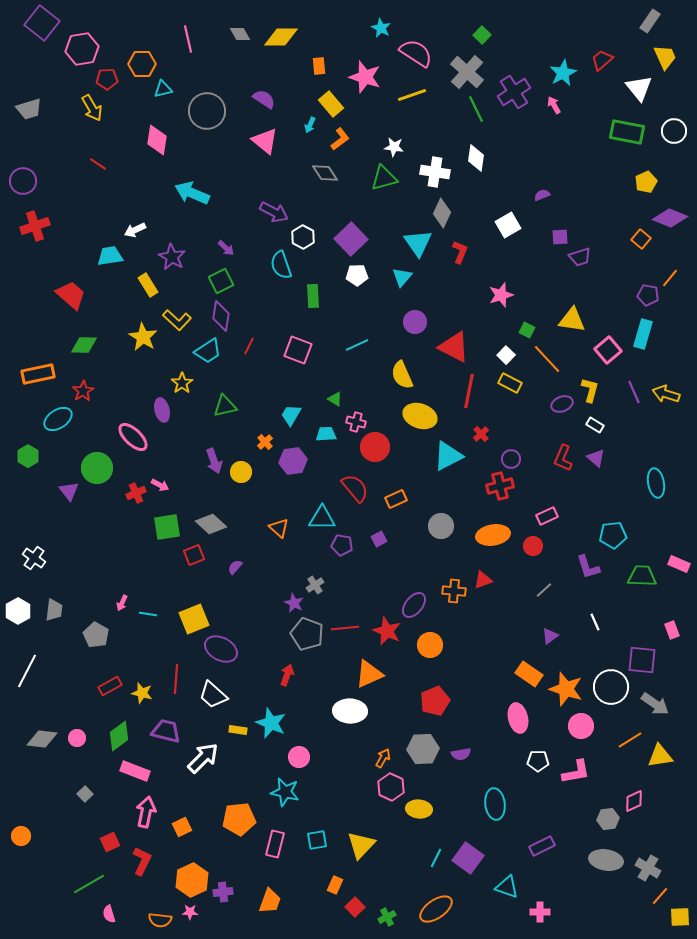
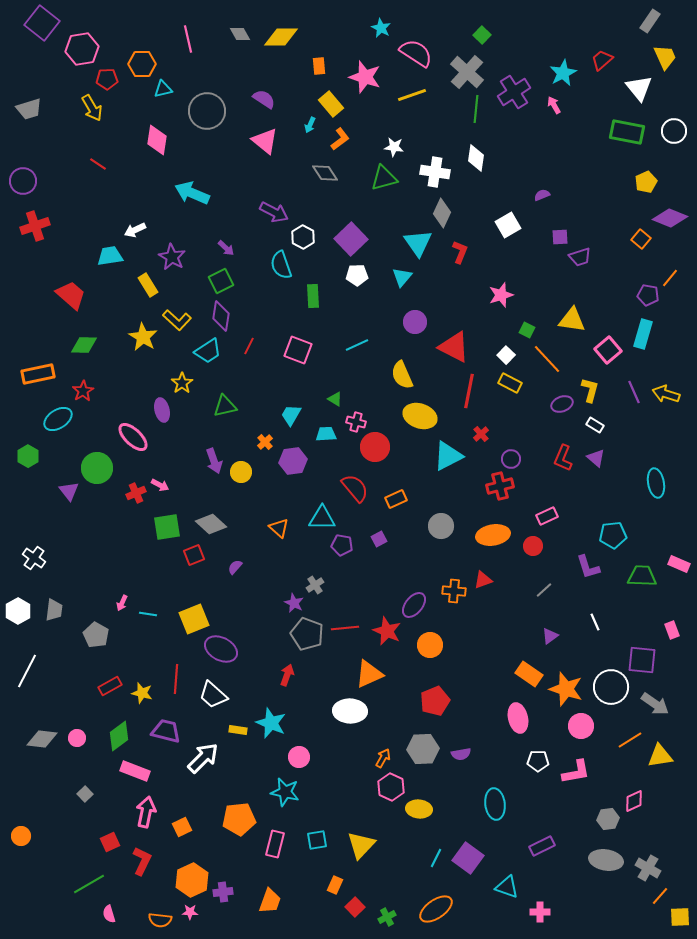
green line at (476, 109): rotated 32 degrees clockwise
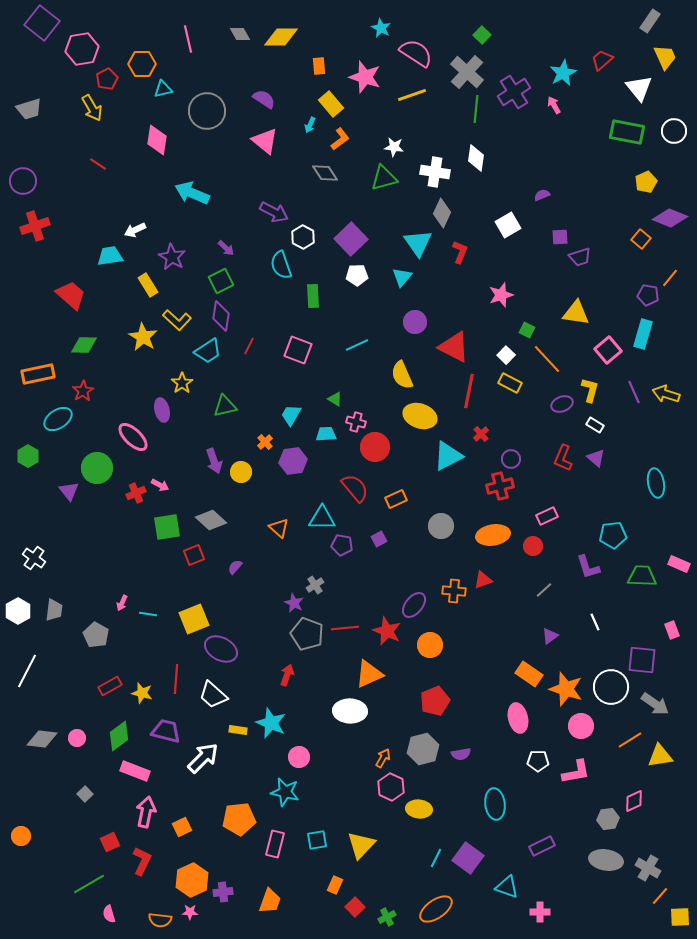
red pentagon at (107, 79): rotated 25 degrees counterclockwise
yellow triangle at (572, 320): moved 4 px right, 7 px up
gray diamond at (211, 524): moved 4 px up
gray hexagon at (423, 749): rotated 12 degrees counterclockwise
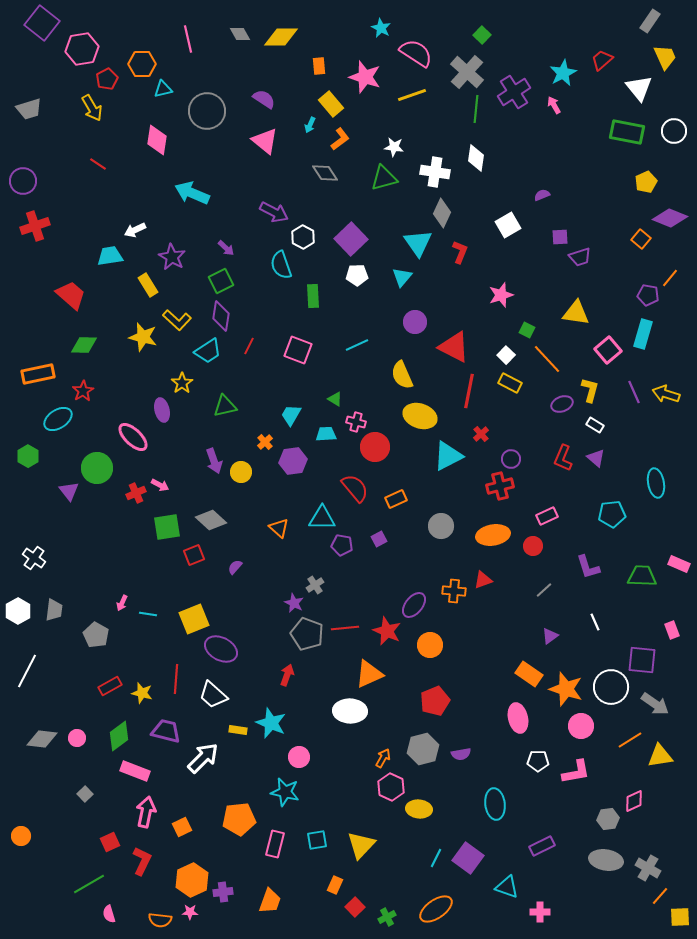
yellow star at (143, 337): rotated 16 degrees counterclockwise
cyan pentagon at (613, 535): moved 1 px left, 21 px up
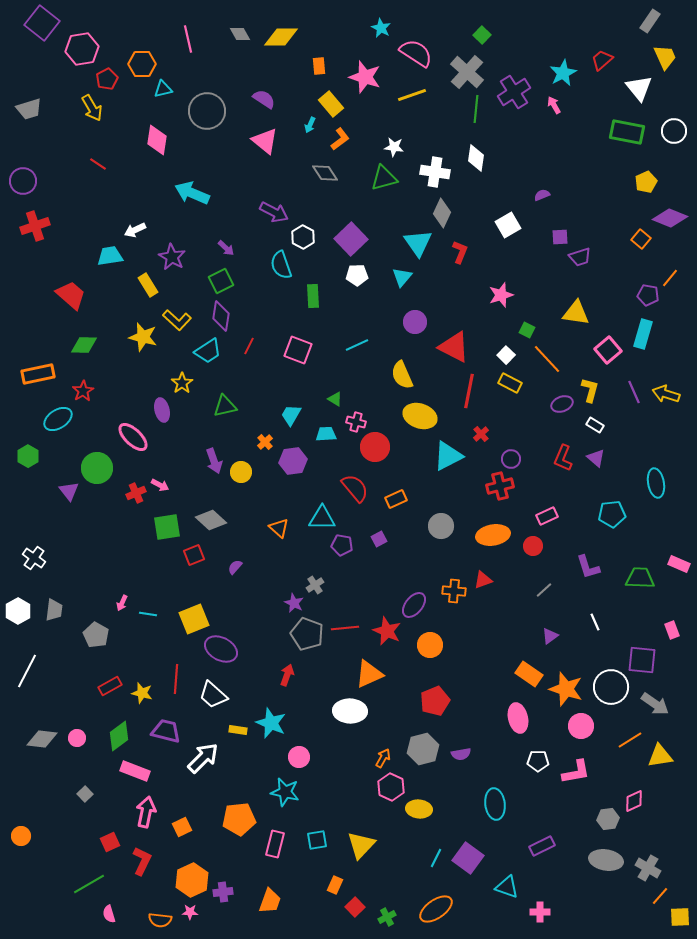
green trapezoid at (642, 576): moved 2 px left, 2 px down
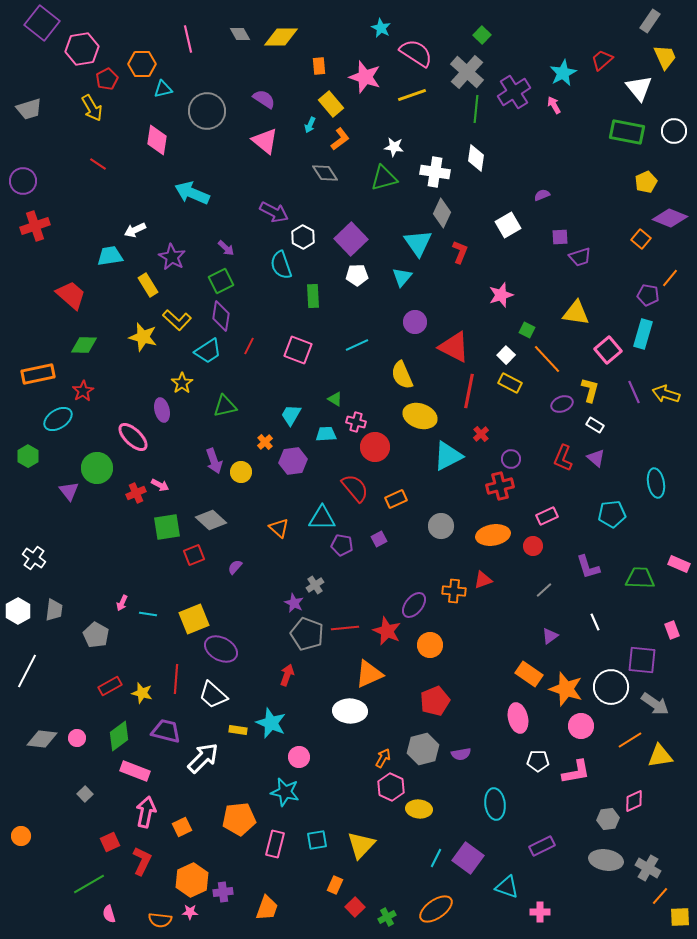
orange trapezoid at (270, 901): moved 3 px left, 7 px down
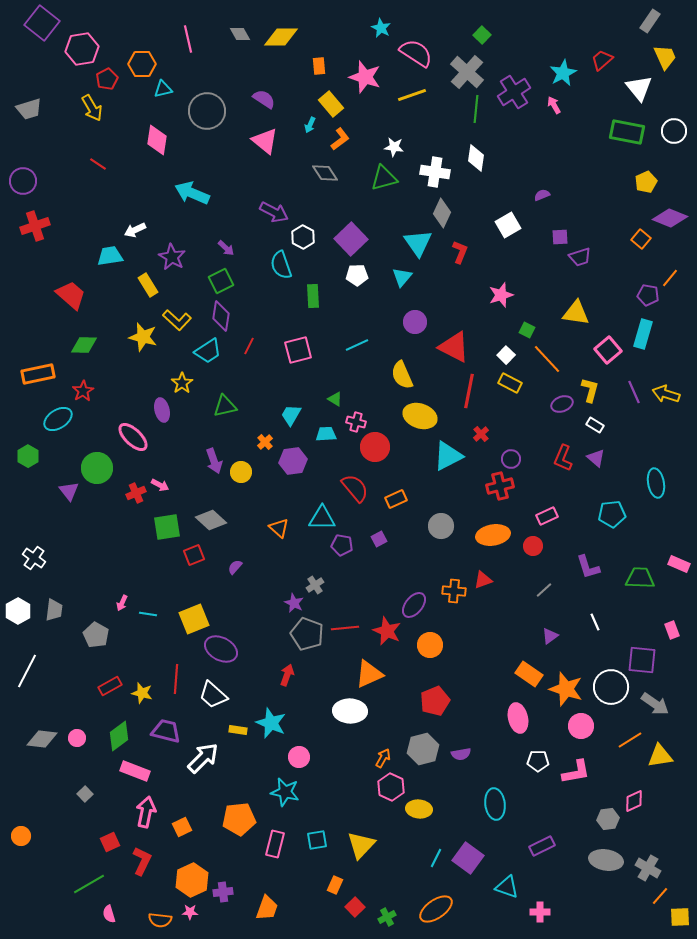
pink square at (298, 350): rotated 36 degrees counterclockwise
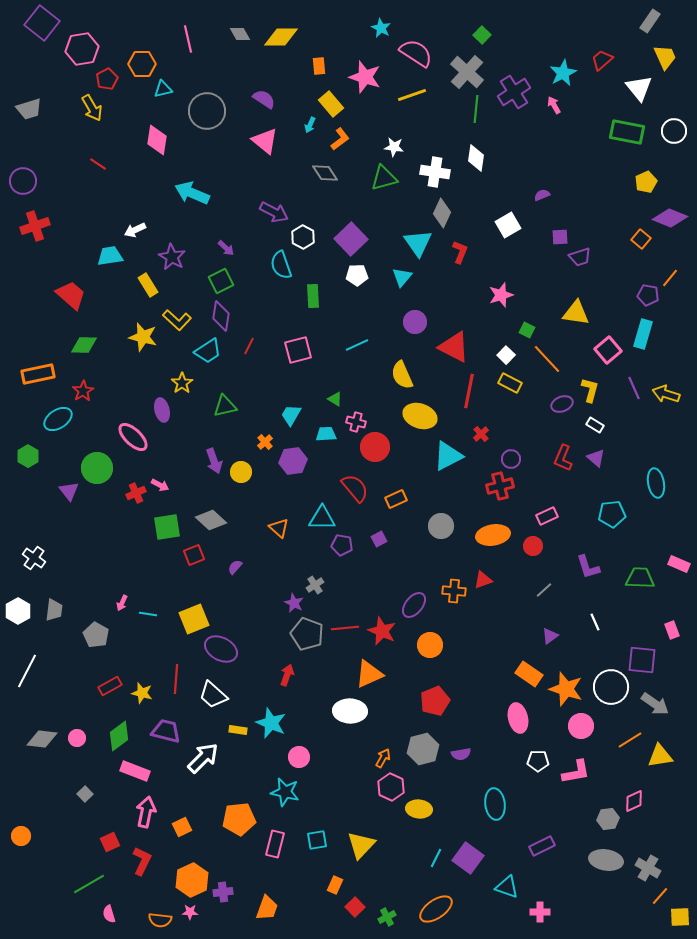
purple line at (634, 392): moved 4 px up
red star at (387, 631): moved 5 px left
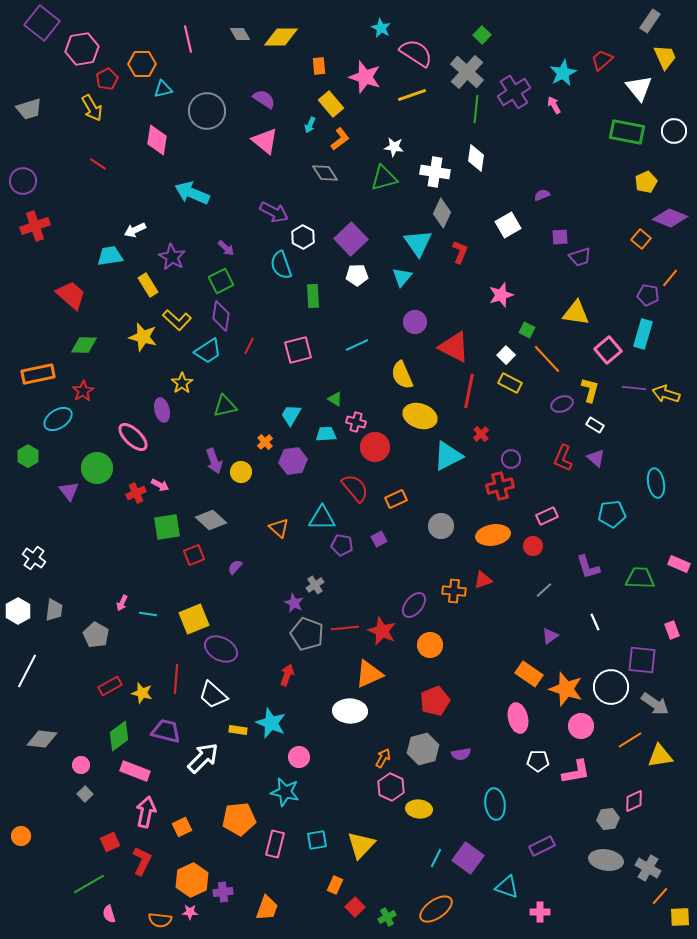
purple line at (634, 388): rotated 60 degrees counterclockwise
pink circle at (77, 738): moved 4 px right, 27 px down
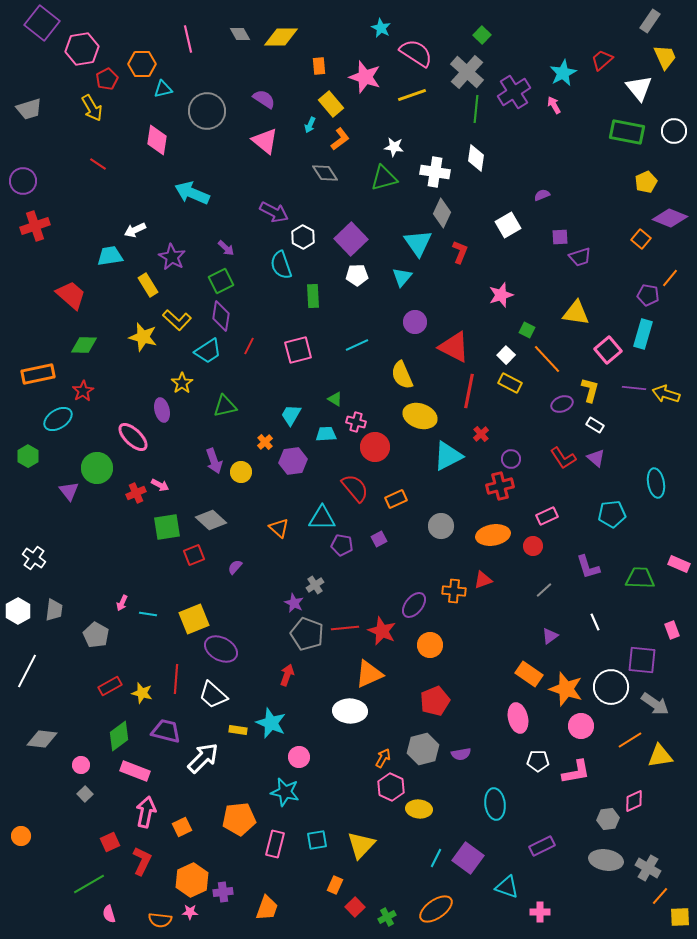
red L-shape at (563, 458): rotated 56 degrees counterclockwise
